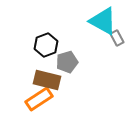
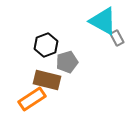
orange rectangle: moved 7 px left
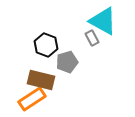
gray rectangle: moved 25 px left
black hexagon: rotated 20 degrees counterclockwise
brown rectangle: moved 6 px left
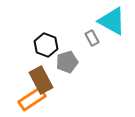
cyan triangle: moved 9 px right
brown rectangle: rotated 48 degrees clockwise
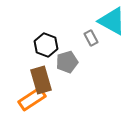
gray rectangle: moved 1 px left
brown rectangle: rotated 12 degrees clockwise
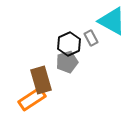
black hexagon: moved 23 px right, 1 px up; rotated 15 degrees clockwise
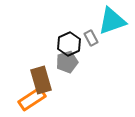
cyan triangle: rotated 48 degrees counterclockwise
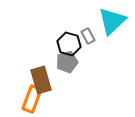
cyan triangle: rotated 24 degrees counterclockwise
gray rectangle: moved 3 px left, 2 px up
black hexagon: rotated 20 degrees counterclockwise
orange rectangle: rotated 36 degrees counterclockwise
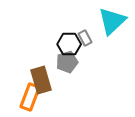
gray rectangle: moved 3 px left, 2 px down
black hexagon: rotated 15 degrees counterclockwise
orange rectangle: moved 2 px left, 2 px up
